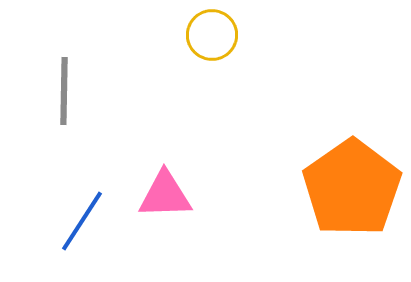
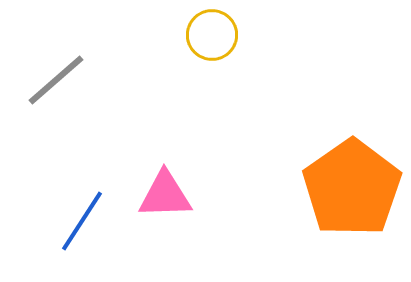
gray line: moved 8 px left, 11 px up; rotated 48 degrees clockwise
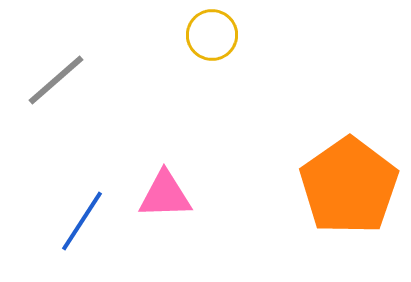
orange pentagon: moved 3 px left, 2 px up
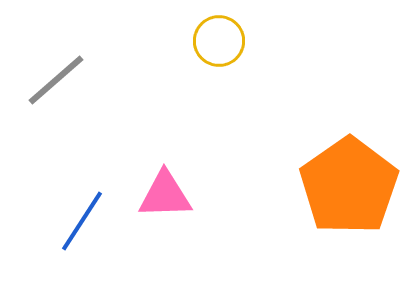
yellow circle: moved 7 px right, 6 px down
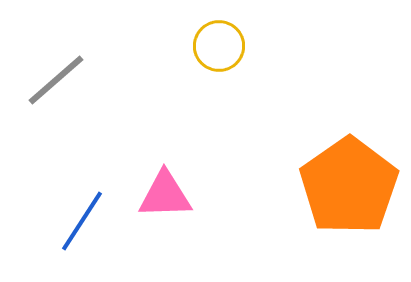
yellow circle: moved 5 px down
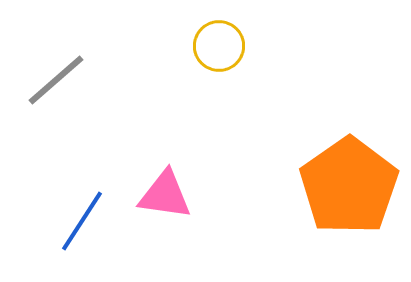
pink triangle: rotated 10 degrees clockwise
